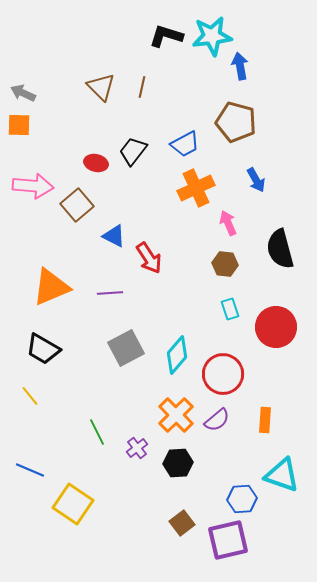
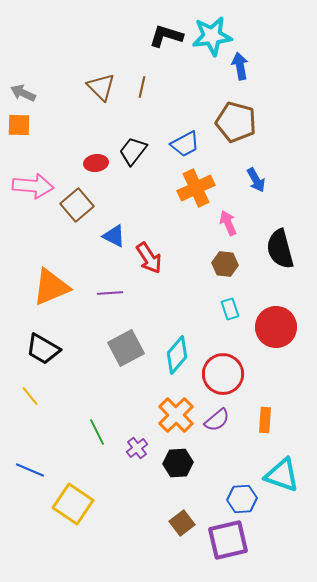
red ellipse at (96, 163): rotated 20 degrees counterclockwise
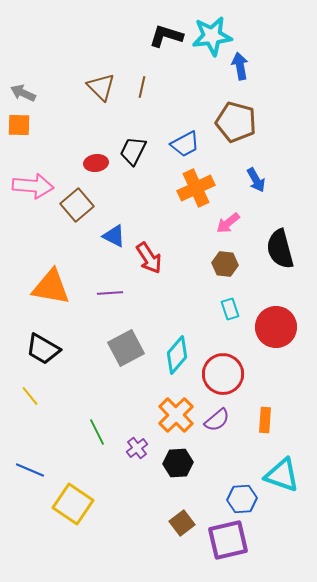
black trapezoid at (133, 151): rotated 12 degrees counterclockwise
pink arrow at (228, 223): rotated 105 degrees counterclockwise
orange triangle at (51, 287): rotated 33 degrees clockwise
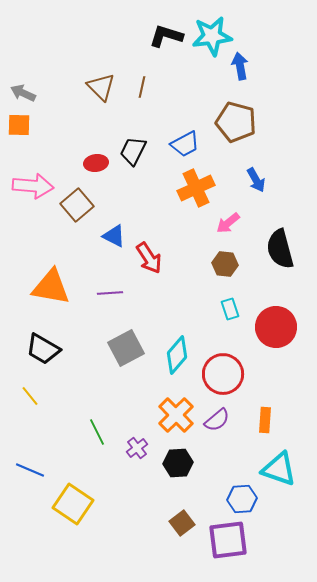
cyan triangle at (282, 475): moved 3 px left, 6 px up
purple square at (228, 540): rotated 6 degrees clockwise
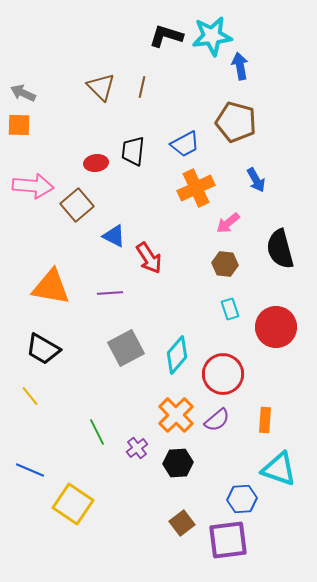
black trapezoid at (133, 151): rotated 20 degrees counterclockwise
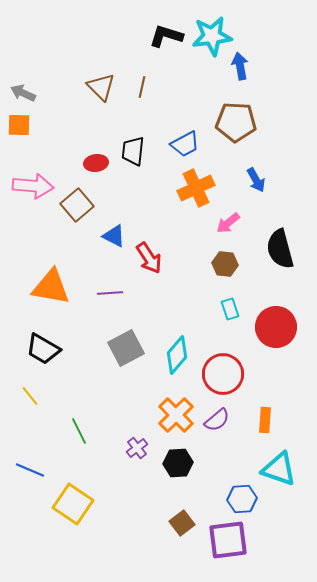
brown pentagon at (236, 122): rotated 12 degrees counterclockwise
green line at (97, 432): moved 18 px left, 1 px up
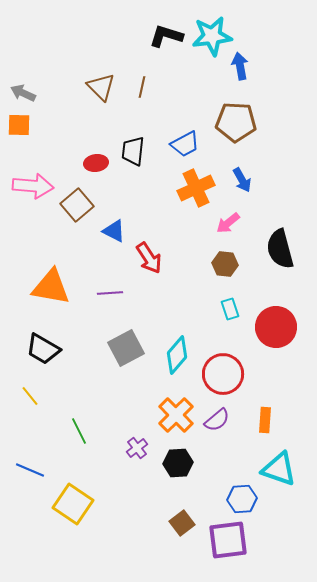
blue arrow at (256, 180): moved 14 px left
blue triangle at (114, 236): moved 5 px up
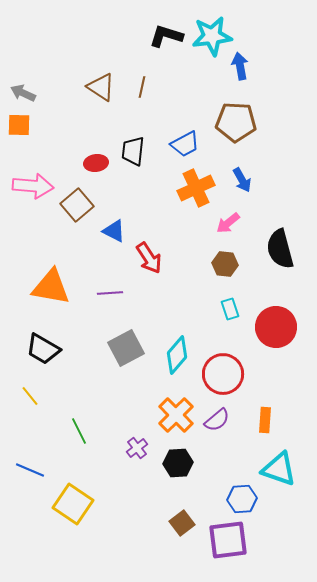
brown triangle at (101, 87): rotated 12 degrees counterclockwise
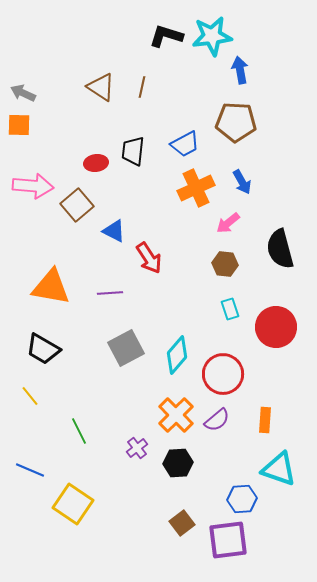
blue arrow at (240, 66): moved 4 px down
blue arrow at (242, 180): moved 2 px down
